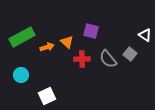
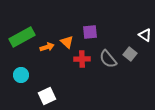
purple square: moved 1 px left, 1 px down; rotated 21 degrees counterclockwise
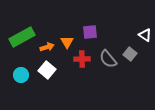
orange triangle: rotated 16 degrees clockwise
white square: moved 26 px up; rotated 24 degrees counterclockwise
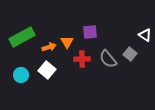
orange arrow: moved 2 px right
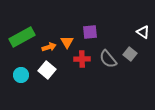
white triangle: moved 2 px left, 3 px up
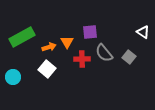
gray square: moved 1 px left, 3 px down
gray semicircle: moved 4 px left, 6 px up
white square: moved 1 px up
cyan circle: moved 8 px left, 2 px down
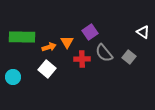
purple square: rotated 28 degrees counterclockwise
green rectangle: rotated 30 degrees clockwise
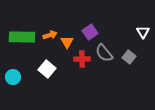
white triangle: rotated 24 degrees clockwise
orange arrow: moved 1 px right, 12 px up
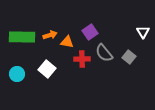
orange triangle: rotated 48 degrees counterclockwise
cyan circle: moved 4 px right, 3 px up
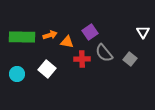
gray square: moved 1 px right, 2 px down
